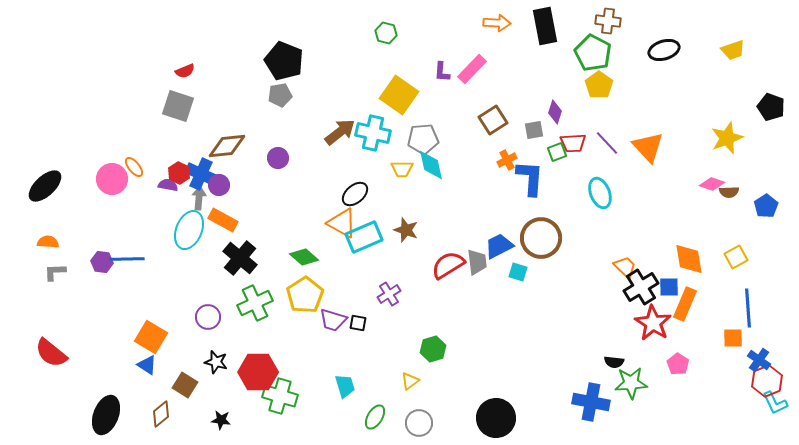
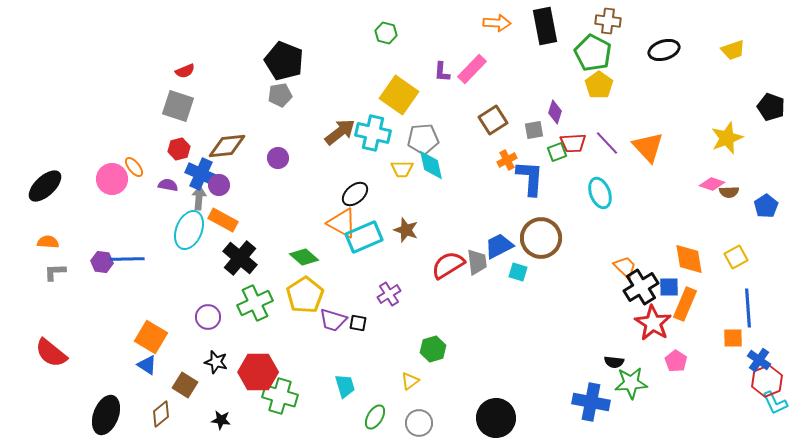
red hexagon at (179, 173): moved 24 px up; rotated 20 degrees clockwise
pink pentagon at (678, 364): moved 2 px left, 3 px up
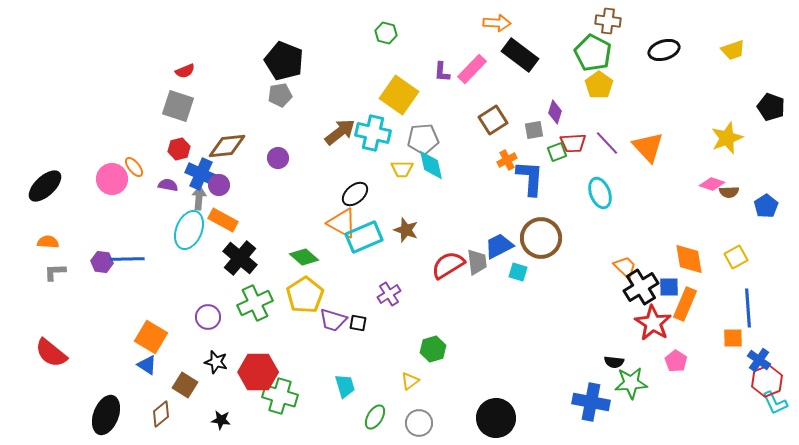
black rectangle at (545, 26): moved 25 px left, 29 px down; rotated 42 degrees counterclockwise
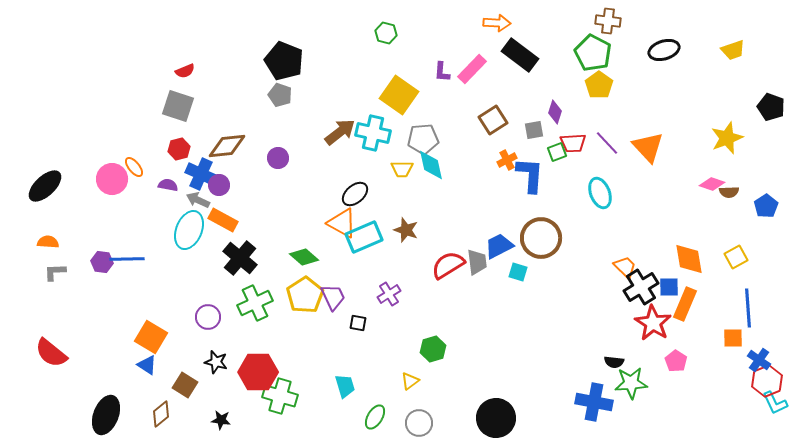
gray pentagon at (280, 95): rotated 30 degrees clockwise
blue L-shape at (530, 178): moved 3 px up
gray arrow at (199, 198): moved 1 px left, 2 px down; rotated 70 degrees counterclockwise
purple trapezoid at (333, 320): moved 23 px up; rotated 132 degrees counterclockwise
blue cross at (591, 402): moved 3 px right
